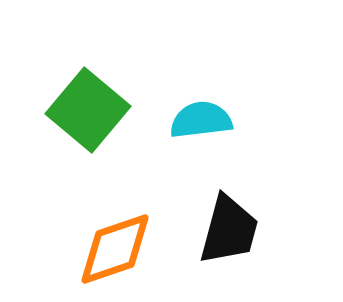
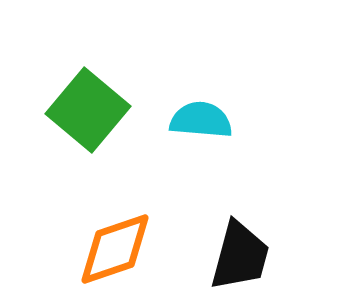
cyan semicircle: rotated 12 degrees clockwise
black trapezoid: moved 11 px right, 26 px down
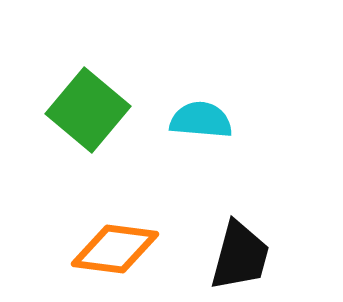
orange diamond: rotated 26 degrees clockwise
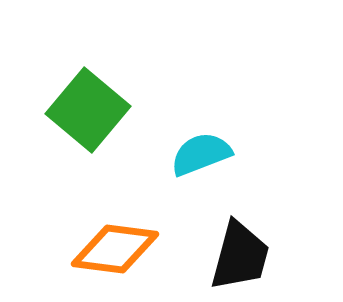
cyan semicircle: moved 34 px down; rotated 26 degrees counterclockwise
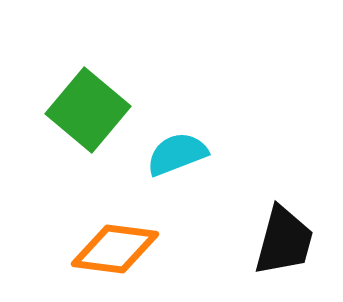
cyan semicircle: moved 24 px left
black trapezoid: moved 44 px right, 15 px up
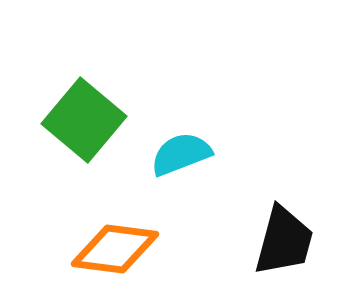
green square: moved 4 px left, 10 px down
cyan semicircle: moved 4 px right
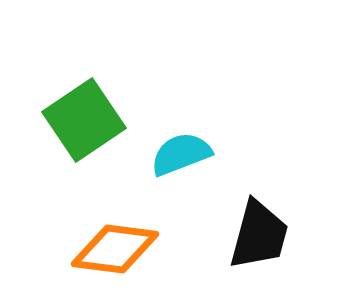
green square: rotated 16 degrees clockwise
black trapezoid: moved 25 px left, 6 px up
